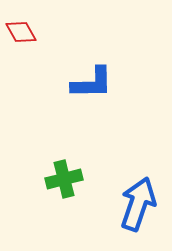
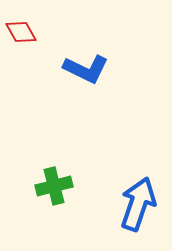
blue L-shape: moved 6 px left, 14 px up; rotated 27 degrees clockwise
green cross: moved 10 px left, 7 px down
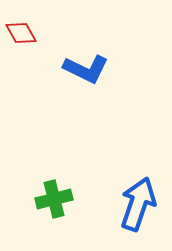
red diamond: moved 1 px down
green cross: moved 13 px down
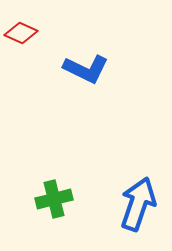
red diamond: rotated 36 degrees counterclockwise
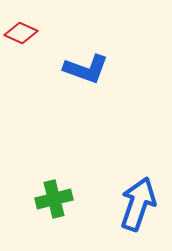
blue L-shape: rotated 6 degrees counterclockwise
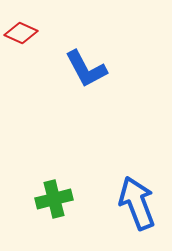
blue L-shape: rotated 42 degrees clockwise
blue arrow: moved 1 px left, 1 px up; rotated 40 degrees counterclockwise
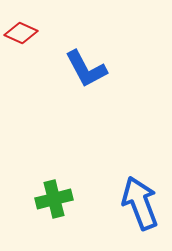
blue arrow: moved 3 px right
